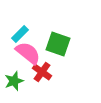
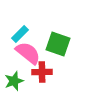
red cross: rotated 36 degrees counterclockwise
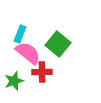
cyan rectangle: rotated 24 degrees counterclockwise
green square: rotated 20 degrees clockwise
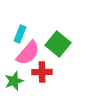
pink semicircle: rotated 92 degrees clockwise
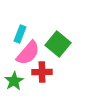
green star: rotated 12 degrees counterclockwise
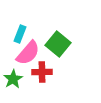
green star: moved 1 px left, 2 px up
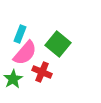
pink semicircle: moved 3 px left
red cross: rotated 24 degrees clockwise
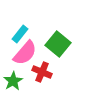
cyan rectangle: rotated 18 degrees clockwise
green star: moved 2 px down
